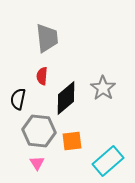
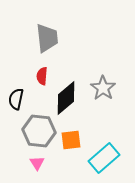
black semicircle: moved 2 px left
orange square: moved 1 px left, 1 px up
cyan rectangle: moved 4 px left, 3 px up
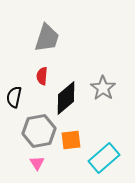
gray trapezoid: rotated 24 degrees clockwise
black semicircle: moved 2 px left, 2 px up
gray hexagon: rotated 16 degrees counterclockwise
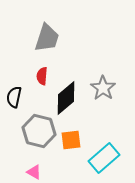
gray hexagon: rotated 24 degrees clockwise
pink triangle: moved 3 px left, 9 px down; rotated 28 degrees counterclockwise
